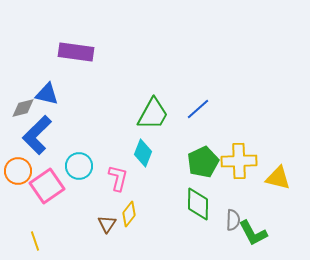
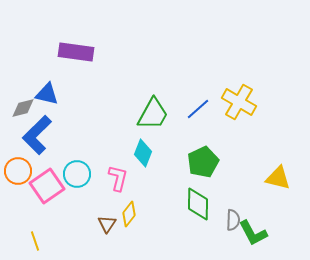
yellow cross: moved 59 px up; rotated 32 degrees clockwise
cyan circle: moved 2 px left, 8 px down
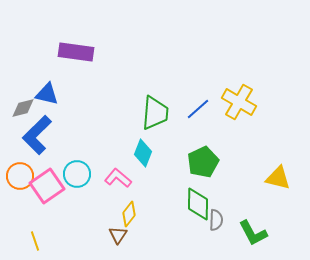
green trapezoid: moved 2 px right, 1 px up; rotated 24 degrees counterclockwise
orange circle: moved 2 px right, 5 px down
pink L-shape: rotated 64 degrees counterclockwise
gray semicircle: moved 17 px left
brown triangle: moved 11 px right, 11 px down
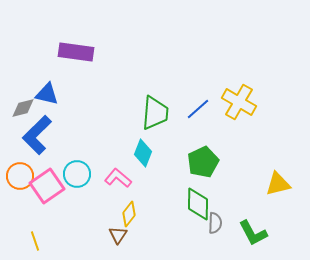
yellow triangle: moved 6 px down; rotated 28 degrees counterclockwise
gray semicircle: moved 1 px left, 3 px down
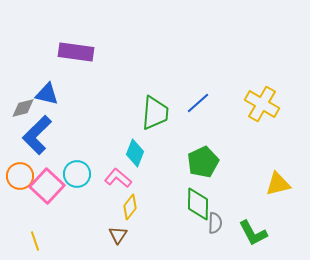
yellow cross: moved 23 px right, 2 px down
blue line: moved 6 px up
cyan diamond: moved 8 px left
pink square: rotated 12 degrees counterclockwise
yellow diamond: moved 1 px right, 7 px up
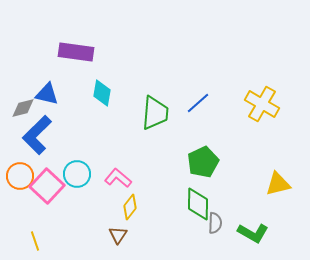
cyan diamond: moved 33 px left, 60 px up; rotated 12 degrees counterclockwise
green L-shape: rotated 32 degrees counterclockwise
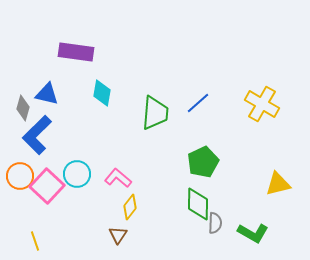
gray diamond: rotated 60 degrees counterclockwise
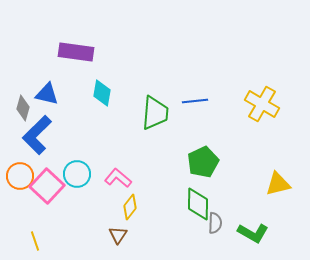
blue line: moved 3 px left, 2 px up; rotated 35 degrees clockwise
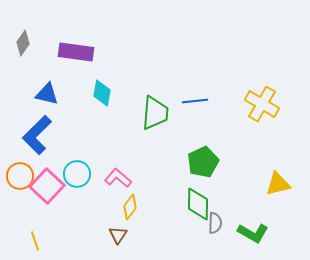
gray diamond: moved 65 px up; rotated 20 degrees clockwise
